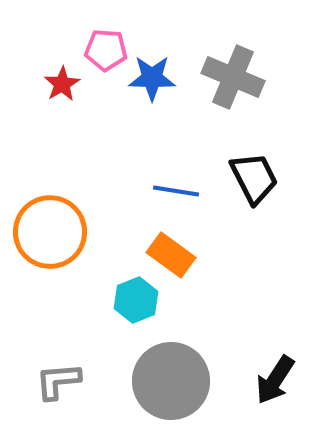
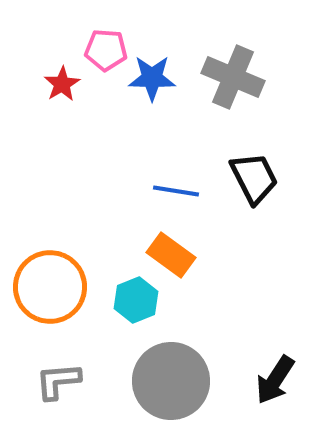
orange circle: moved 55 px down
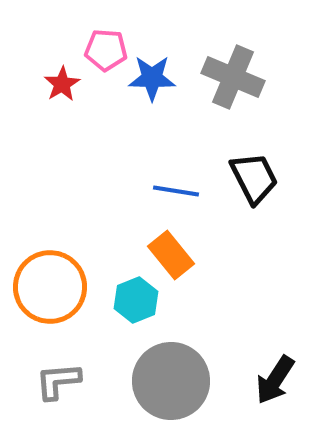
orange rectangle: rotated 15 degrees clockwise
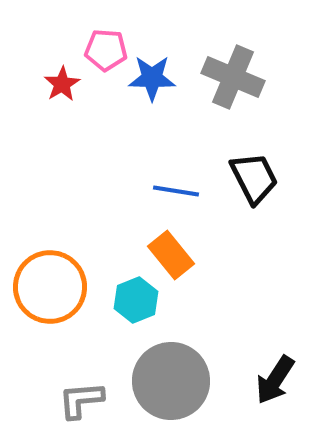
gray L-shape: moved 23 px right, 19 px down
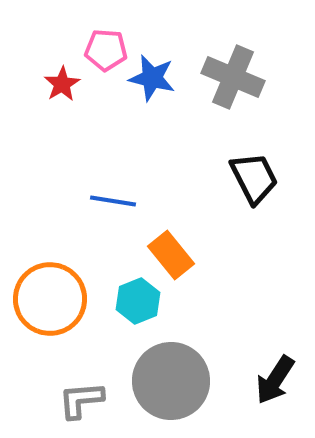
blue star: rotated 12 degrees clockwise
blue line: moved 63 px left, 10 px down
orange circle: moved 12 px down
cyan hexagon: moved 2 px right, 1 px down
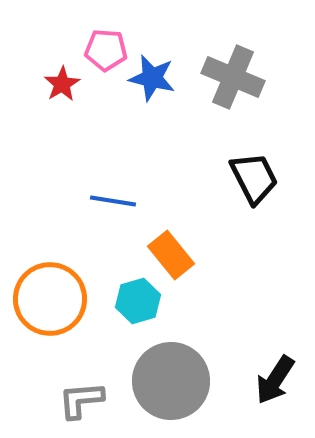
cyan hexagon: rotated 6 degrees clockwise
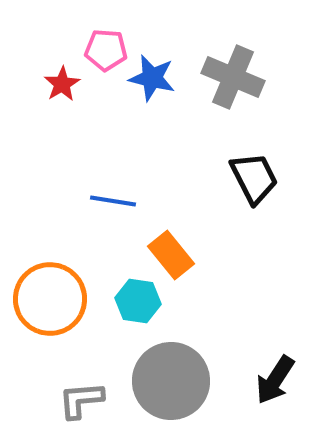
cyan hexagon: rotated 24 degrees clockwise
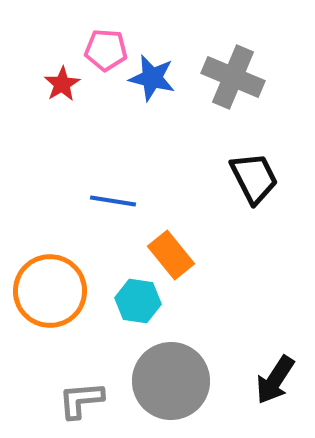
orange circle: moved 8 px up
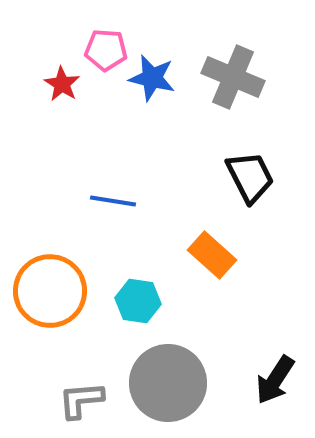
red star: rotated 9 degrees counterclockwise
black trapezoid: moved 4 px left, 1 px up
orange rectangle: moved 41 px right; rotated 9 degrees counterclockwise
gray circle: moved 3 px left, 2 px down
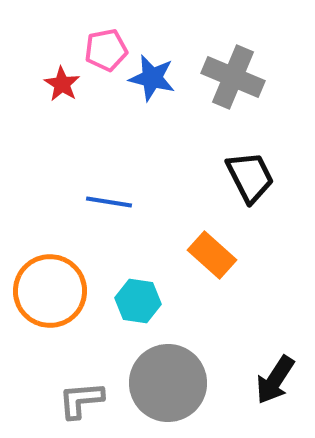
pink pentagon: rotated 15 degrees counterclockwise
blue line: moved 4 px left, 1 px down
